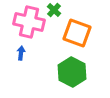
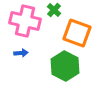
pink cross: moved 4 px left, 1 px up
blue arrow: rotated 80 degrees clockwise
green hexagon: moved 7 px left, 6 px up
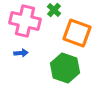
green hexagon: moved 2 px down; rotated 8 degrees counterclockwise
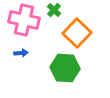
pink cross: moved 1 px left, 1 px up
orange square: rotated 24 degrees clockwise
green hexagon: rotated 16 degrees counterclockwise
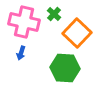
green cross: moved 4 px down
pink cross: moved 2 px down
blue arrow: rotated 112 degrees clockwise
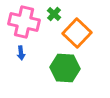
blue arrow: rotated 24 degrees counterclockwise
